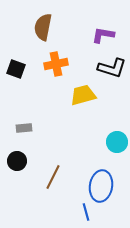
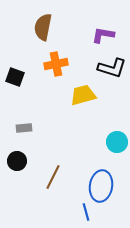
black square: moved 1 px left, 8 px down
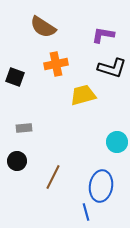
brown semicircle: rotated 68 degrees counterclockwise
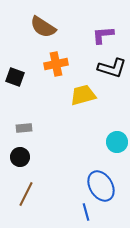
purple L-shape: rotated 15 degrees counterclockwise
black circle: moved 3 px right, 4 px up
brown line: moved 27 px left, 17 px down
blue ellipse: rotated 40 degrees counterclockwise
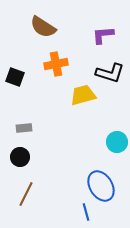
black L-shape: moved 2 px left, 5 px down
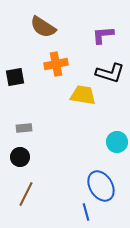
black square: rotated 30 degrees counterclockwise
yellow trapezoid: rotated 24 degrees clockwise
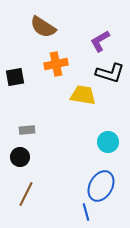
purple L-shape: moved 3 px left, 6 px down; rotated 25 degrees counterclockwise
gray rectangle: moved 3 px right, 2 px down
cyan circle: moved 9 px left
blue ellipse: rotated 60 degrees clockwise
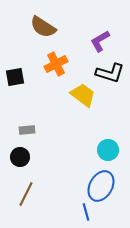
orange cross: rotated 15 degrees counterclockwise
yellow trapezoid: rotated 28 degrees clockwise
cyan circle: moved 8 px down
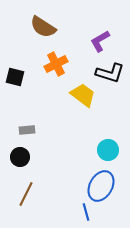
black square: rotated 24 degrees clockwise
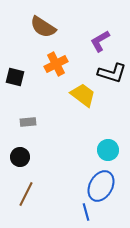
black L-shape: moved 2 px right
gray rectangle: moved 1 px right, 8 px up
